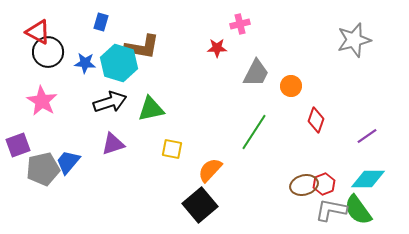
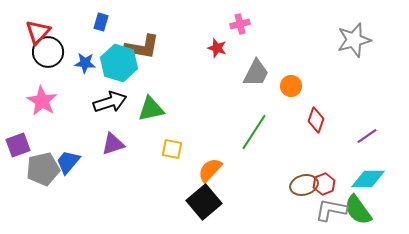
red triangle: rotated 44 degrees clockwise
red star: rotated 18 degrees clockwise
black square: moved 4 px right, 3 px up
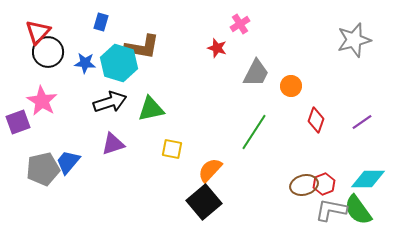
pink cross: rotated 18 degrees counterclockwise
purple line: moved 5 px left, 14 px up
purple square: moved 23 px up
